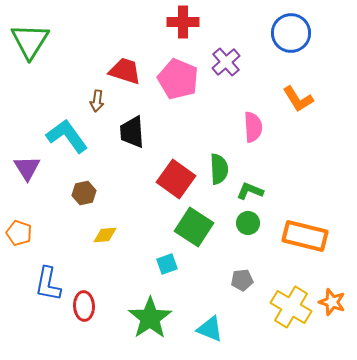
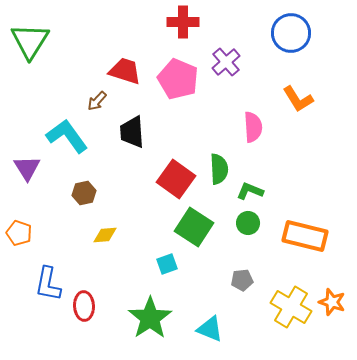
brown arrow: rotated 35 degrees clockwise
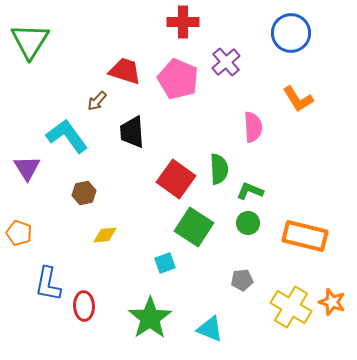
cyan square: moved 2 px left, 1 px up
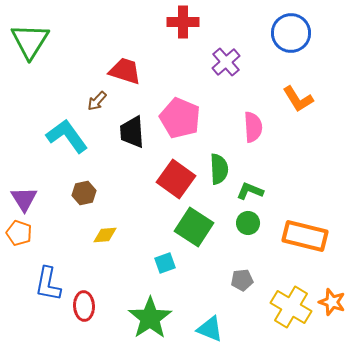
pink pentagon: moved 2 px right, 39 px down
purple triangle: moved 3 px left, 31 px down
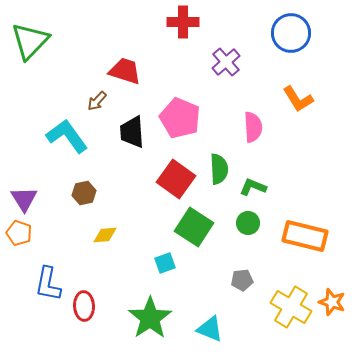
green triangle: rotated 12 degrees clockwise
green L-shape: moved 3 px right, 4 px up
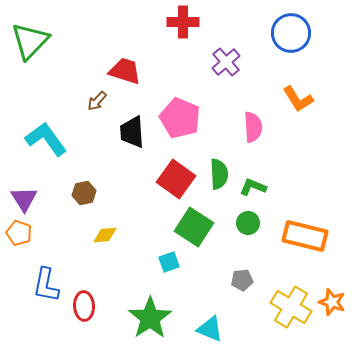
cyan L-shape: moved 21 px left, 3 px down
green semicircle: moved 5 px down
cyan square: moved 4 px right, 1 px up
blue L-shape: moved 2 px left, 1 px down
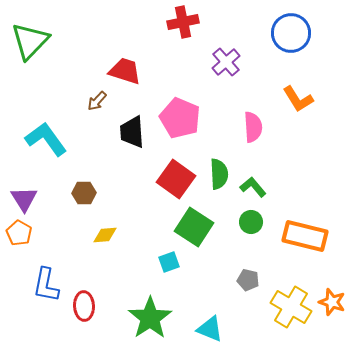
red cross: rotated 12 degrees counterclockwise
green L-shape: rotated 28 degrees clockwise
brown hexagon: rotated 10 degrees clockwise
green circle: moved 3 px right, 1 px up
orange pentagon: rotated 10 degrees clockwise
gray pentagon: moved 6 px right; rotated 20 degrees clockwise
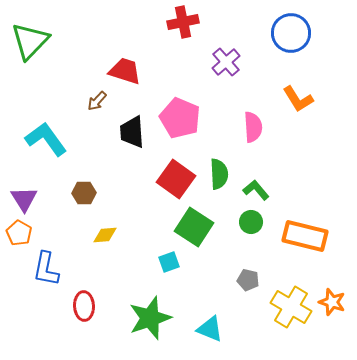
green L-shape: moved 3 px right, 3 px down
blue L-shape: moved 16 px up
green star: rotated 15 degrees clockwise
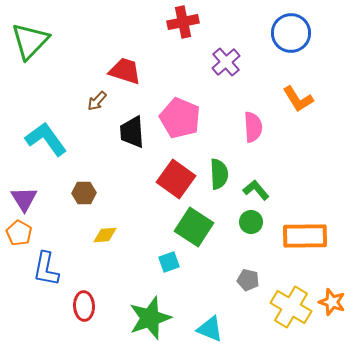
orange rectangle: rotated 15 degrees counterclockwise
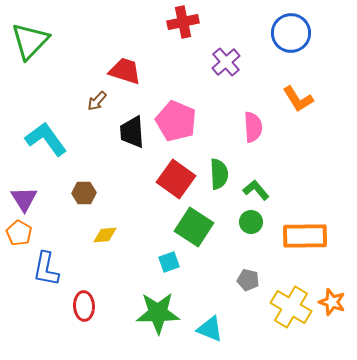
pink pentagon: moved 4 px left, 3 px down
green star: moved 8 px right, 5 px up; rotated 18 degrees clockwise
